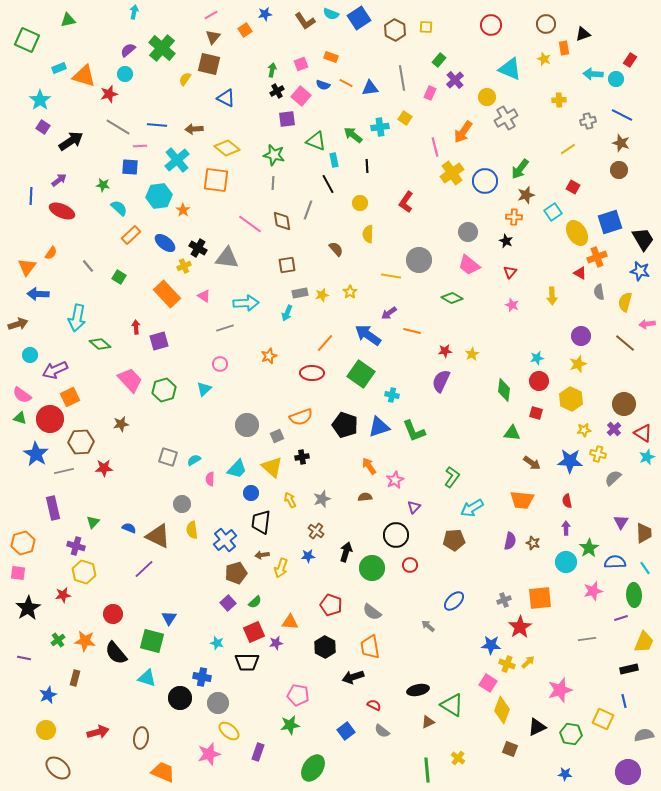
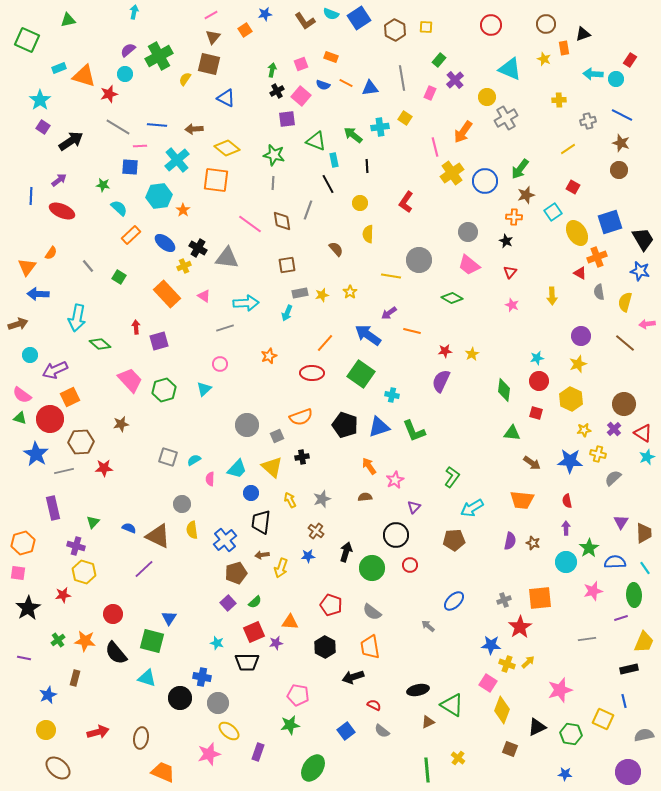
green cross at (162, 48): moved 3 px left, 8 px down; rotated 20 degrees clockwise
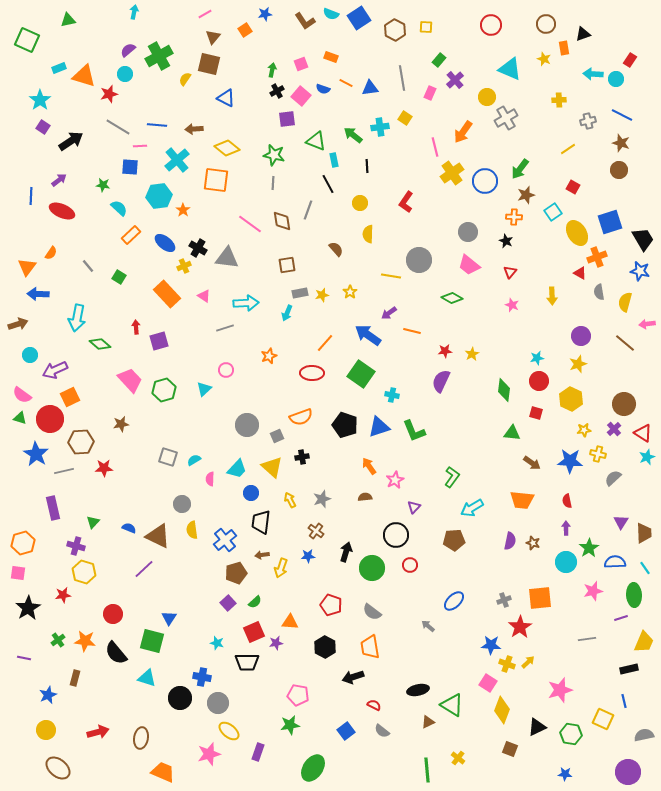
pink line at (211, 15): moved 6 px left, 1 px up
blue semicircle at (323, 85): moved 4 px down
pink circle at (220, 364): moved 6 px right, 6 px down
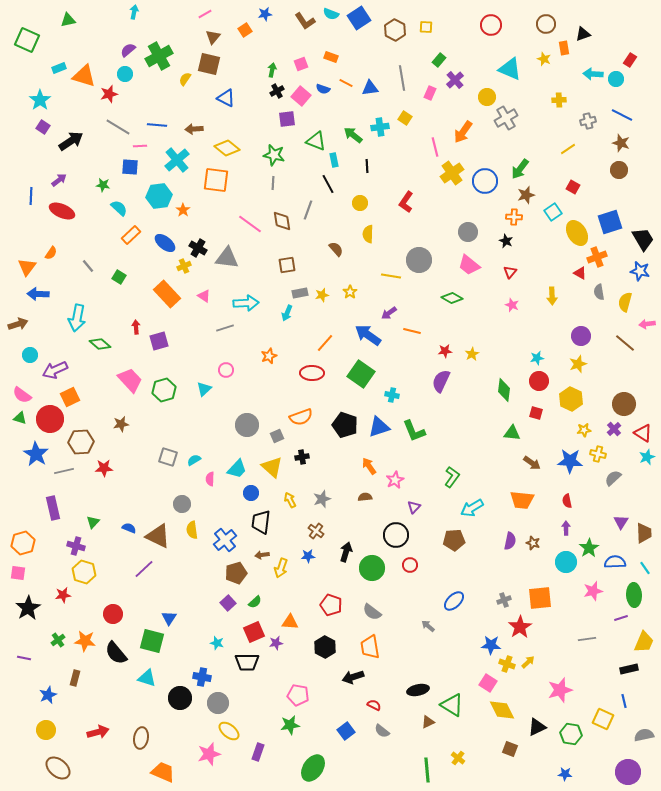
yellow diamond at (502, 710): rotated 48 degrees counterclockwise
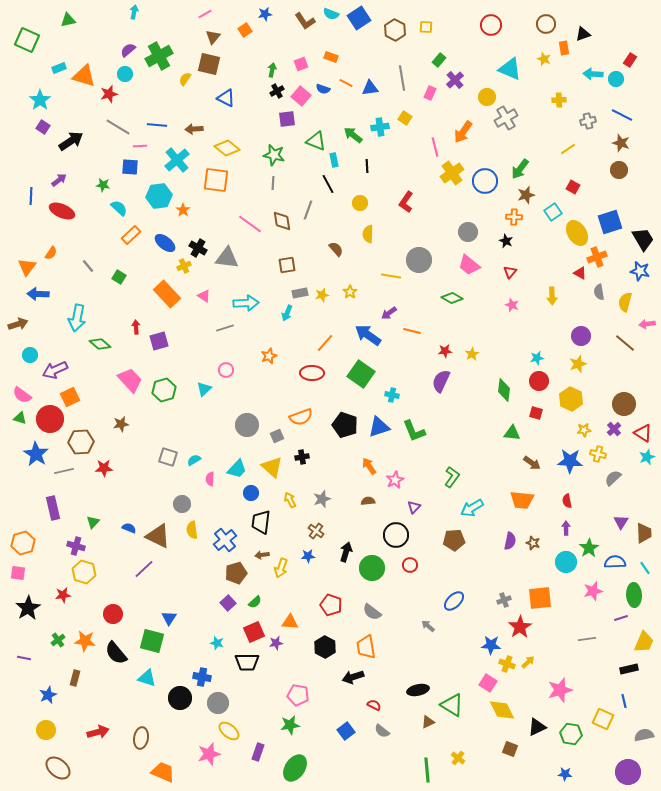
brown semicircle at (365, 497): moved 3 px right, 4 px down
orange trapezoid at (370, 647): moved 4 px left
green ellipse at (313, 768): moved 18 px left
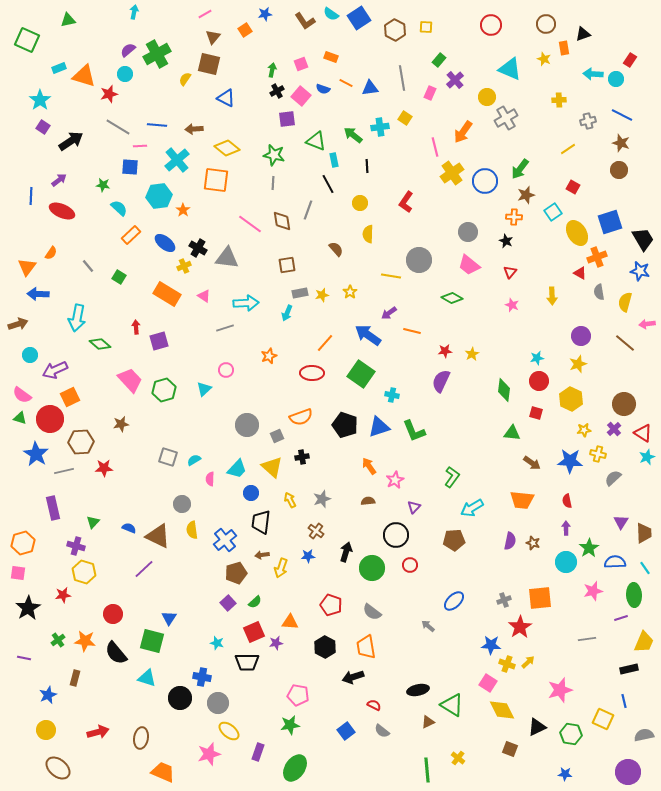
cyan semicircle at (331, 14): rotated 14 degrees clockwise
green cross at (159, 56): moved 2 px left, 2 px up
orange rectangle at (167, 294): rotated 16 degrees counterclockwise
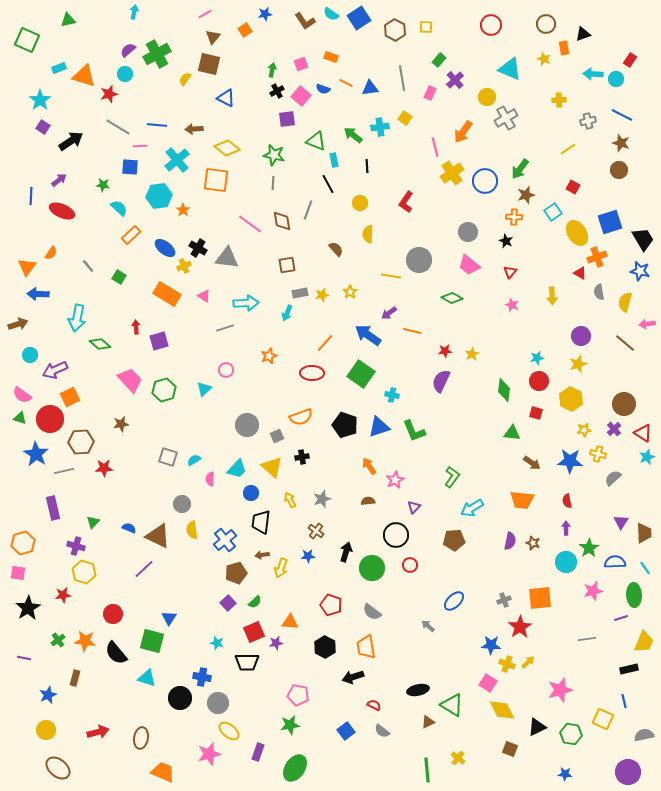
blue ellipse at (165, 243): moved 5 px down
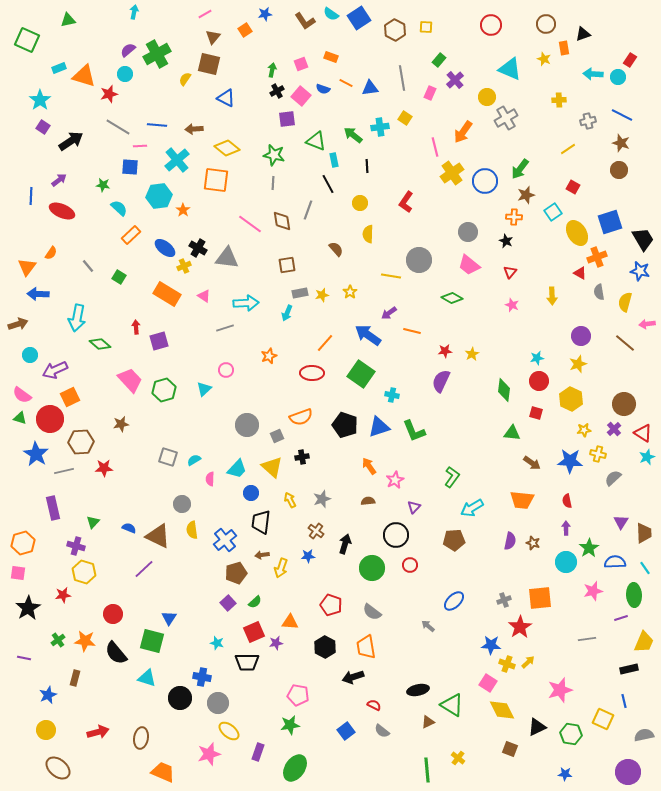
cyan circle at (616, 79): moved 2 px right, 2 px up
black arrow at (346, 552): moved 1 px left, 8 px up
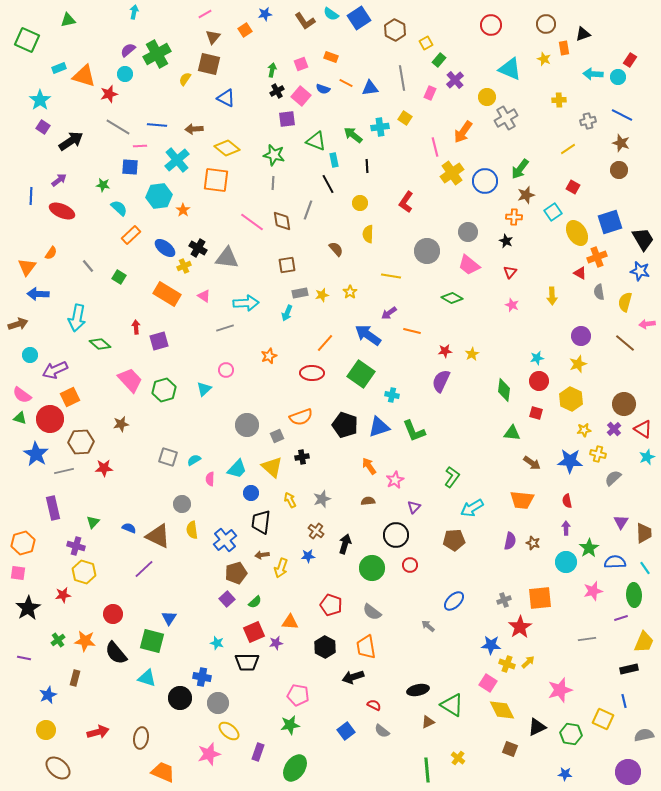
yellow square at (426, 27): moved 16 px down; rotated 32 degrees counterclockwise
pink line at (250, 224): moved 2 px right, 2 px up
gray circle at (419, 260): moved 8 px right, 9 px up
red triangle at (643, 433): moved 4 px up
purple square at (228, 603): moved 1 px left, 4 px up
